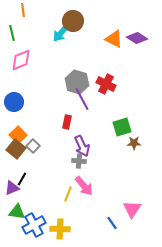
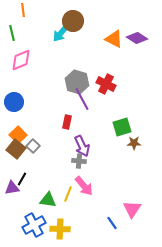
purple triangle: rotated 14 degrees clockwise
green triangle: moved 31 px right, 12 px up
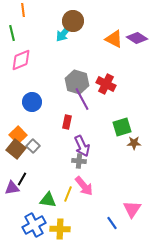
cyan arrow: moved 3 px right
blue circle: moved 18 px right
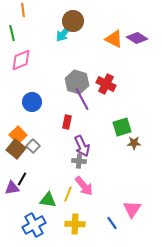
yellow cross: moved 15 px right, 5 px up
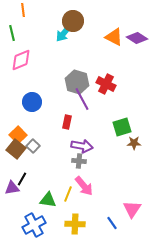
orange triangle: moved 2 px up
purple arrow: rotated 55 degrees counterclockwise
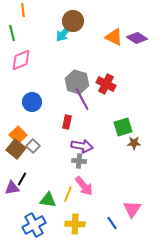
green square: moved 1 px right
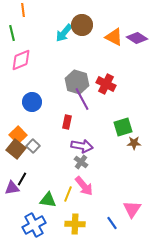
brown circle: moved 9 px right, 4 px down
gray cross: moved 2 px right, 1 px down; rotated 32 degrees clockwise
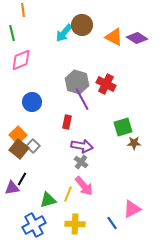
brown square: moved 3 px right
green triangle: rotated 24 degrees counterclockwise
pink triangle: rotated 30 degrees clockwise
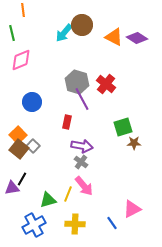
red cross: rotated 12 degrees clockwise
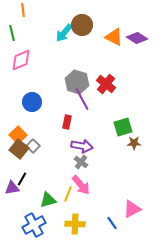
pink arrow: moved 3 px left, 1 px up
